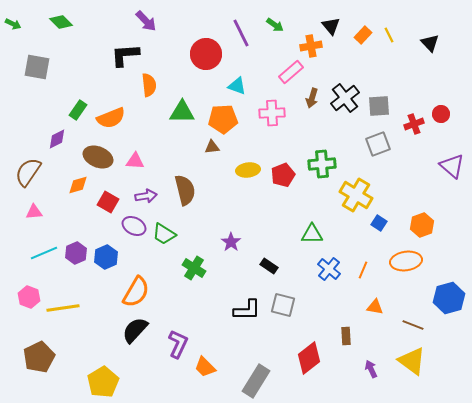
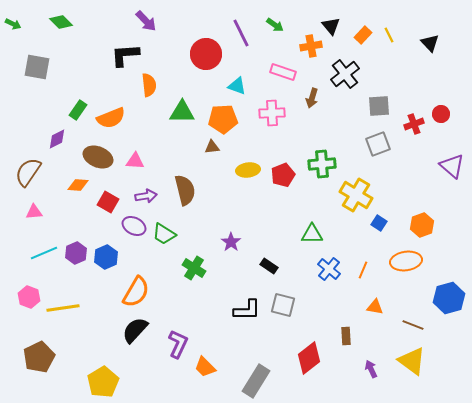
pink rectangle at (291, 72): moved 8 px left; rotated 60 degrees clockwise
black cross at (345, 98): moved 24 px up
orange diamond at (78, 185): rotated 20 degrees clockwise
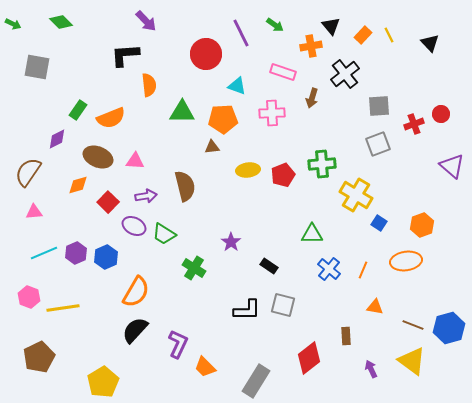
orange diamond at (78, 185): rotated 20 degrees counterclockwise
brown semicircle at (185, 190): moved 4 px up
red square at (108, 202): rotated 15 degrees clockwise
blue hexagon at (449, 298): moved 30 px down
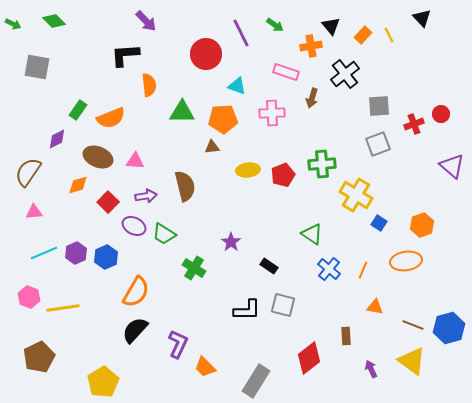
green diamond at (61, 22): moved 7 px left, 1 px up
black triangle at (430, 43): moved 8 px left, 25 px up
pink rectangle at (283, 72): moved 3 px right
green triangle at (312, 234): rotated 35 degrees clockwise
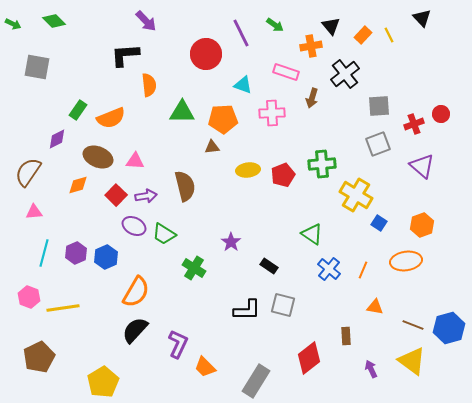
cyan triangle at (237, 86): moved 6 px right, 1 px up
purple triangle at (452, 166): moved 30 px left
red square at (108, 202): moved 8 px right, 7 px up
cyan line at (44, 253): rotated 52 degrees counterclockwise
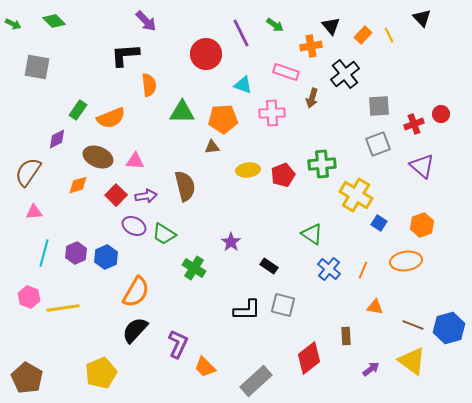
brown pentagon at (39, 357): moved 12 px left, 21 px down; rotated 16 degrees counterclockwise
purple arrow at (371, 369): rotated 78 degrees clockwise
gray rectangle at (256, 381): rotated 16 degrees clockwise
yellow pentagon at (103, 382): moved 2 px left, 9 px up; rotated 8 degrees clockwise
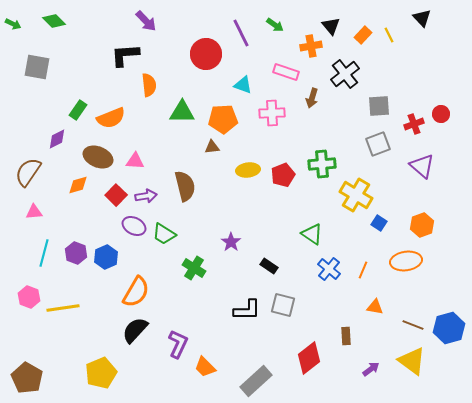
purple hexagon at (76, 253): rotated 15 degrees counterclockwise
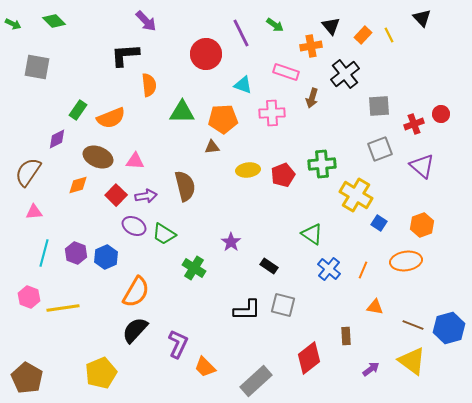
gray square at (378, 144): moved 2 px right, 5 px down
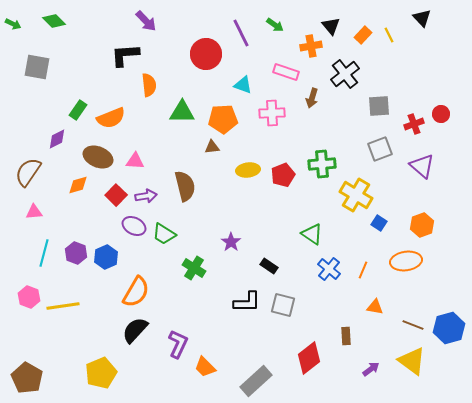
yellow line at (63, 308): moved 2 px up
black L-shape at (247, 310): moved 8 px up
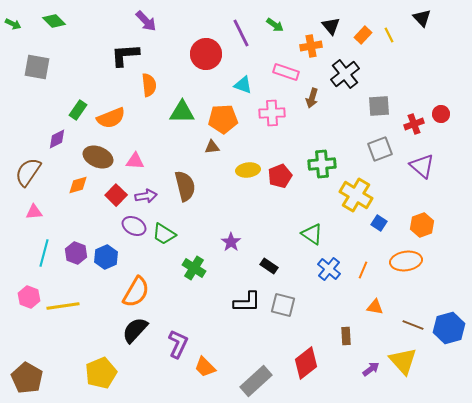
red pentagon at (283, 175): moved 3 px left, 1 px down
red diamond at (309, 358): moved 3 px left, 5 px down
yellow triangle at (412, 361): moved 9 px left; rotated 12 degrees clockwise
